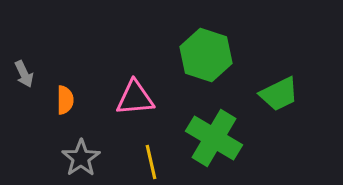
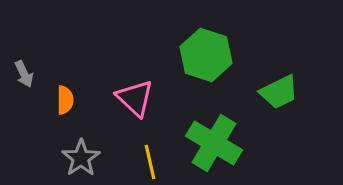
green trapezoid: moved 2 px up
pink triangle: rotated 48 degrees clockwise
green cross: moved 5 px down
yellow line: moved 1 px left
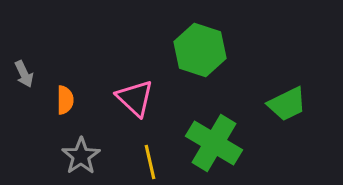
green hexagon: moved 6 px left, 5 px up
green trapezoid: moved 8 px right, 12 px down
gray star: moved 2 px up
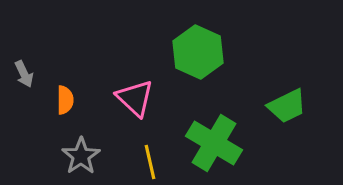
green hexagon: moved 2 px left, 2 px down; rotated 6 degrees clockwise
green trapezoid: moved 2 px down
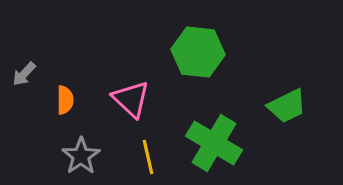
green hexagon: rotated 18 degrees counterclockwise
gray arrow: rotated 68 degrees clockwise
pink triangle: moved 4 px left, 1 px down
yellow line: moved 2 px left, 5 px up
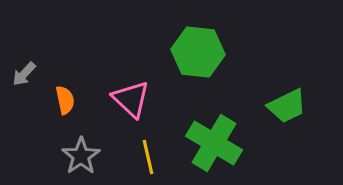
orange semicircle: rotated 12 degrees counterclockwise
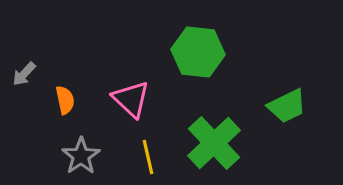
green cross: rotated 16 degrees clockwise
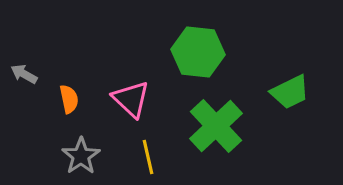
gray arrow: rotated 76 degrees clockwise
orange semicircle: moved 4 px right, 1 px up
green trapezoid: moved 3 px right, 14 px up
green cross: moved 2 px right, 17 px up
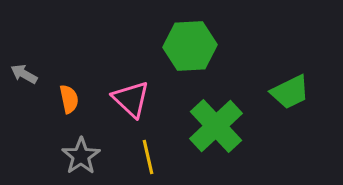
green hexagon: moved 8 px left, 6 px up; rotated 9 degrees counterclockwise
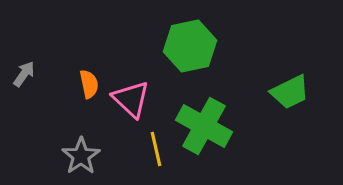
green hexagon: rotated 9 degrees counterclockwise
gray arrow: rotated 96 degrees clockwise
orange semicircle: moved 20 px right, 15 px up
green cross: moved 12 px left; rotated 18 degrees counterclockwise
yellow line: moved 8 px right, 8 px up
